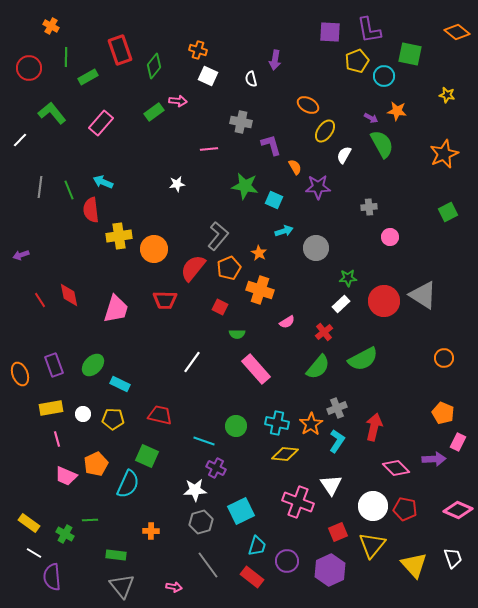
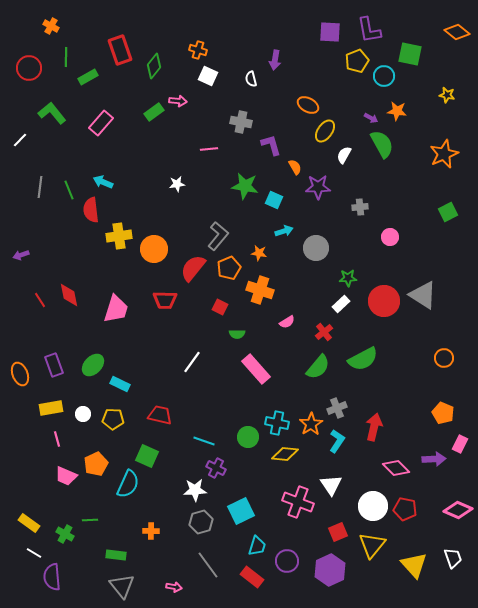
gray cross at (369, 207): moved 9 px left
orange star at (259, 253): rotated 21 degrees counterclockwise
green circle at (236, 426): moved 12 px right, 11 px down
pink rectangle at (458, 442): moved 2 px right, 2 px down
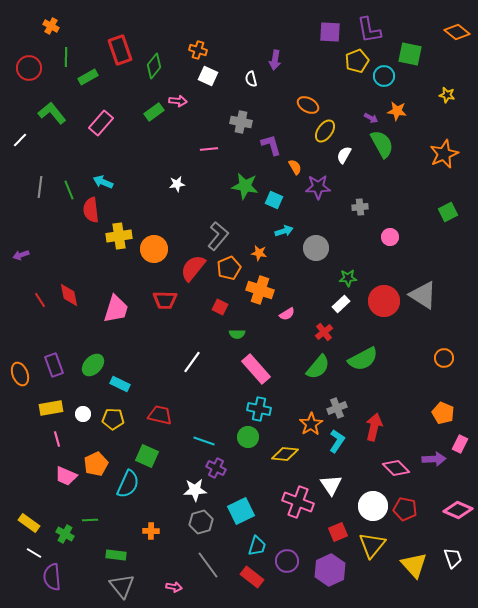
pink semicircle at (287, 322): moved 8 px up
cyan cross at (277, 423): moved 18 px left, 14 px up
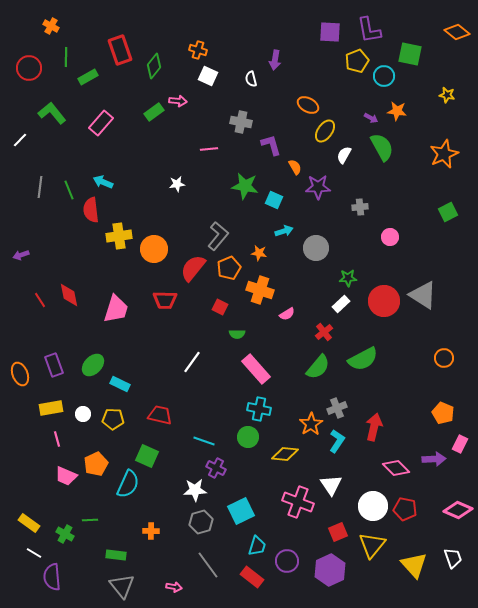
green semicircle at (382, 144): moved 3 px down
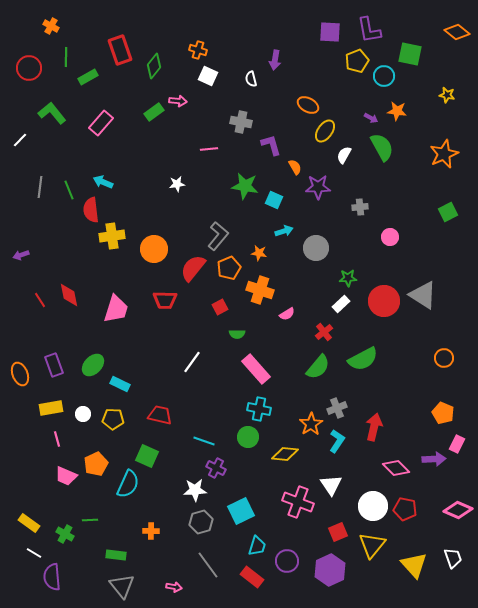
yellow cross at (119, 236): moved 7 px left
red square at (220, 307): rotated 35 degrees clockwise
pink rectangle at (460, 444): moved 3 px left
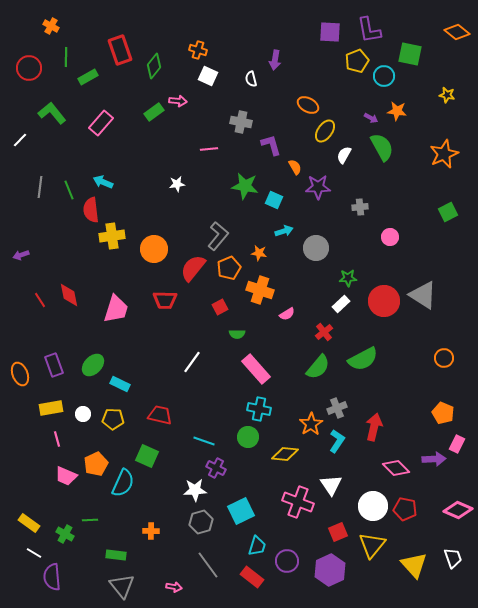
cyan semicircle at (128, 484): moved 5 px left, 1 px up
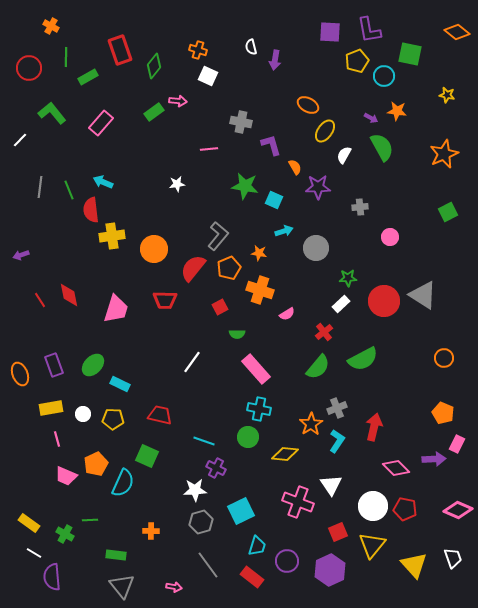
white semicircle at (251, 79): moved 32 px up
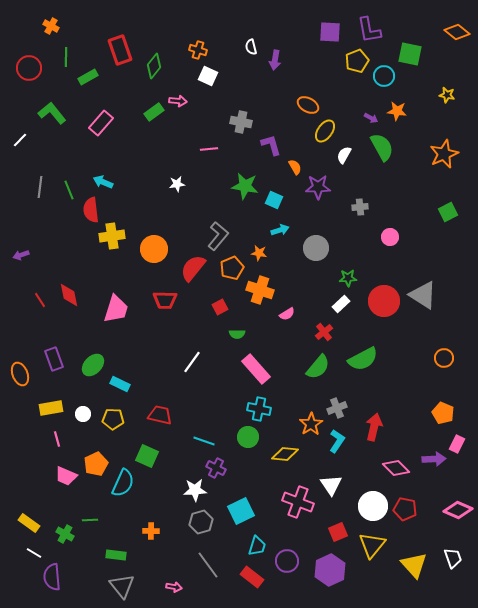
cyan arrow at (284, 231): moved 4 px left, 1 px up
orange pentagon at (229, 268): moved 3 px right
purple rectangle at (54, 365): moved 6 px up
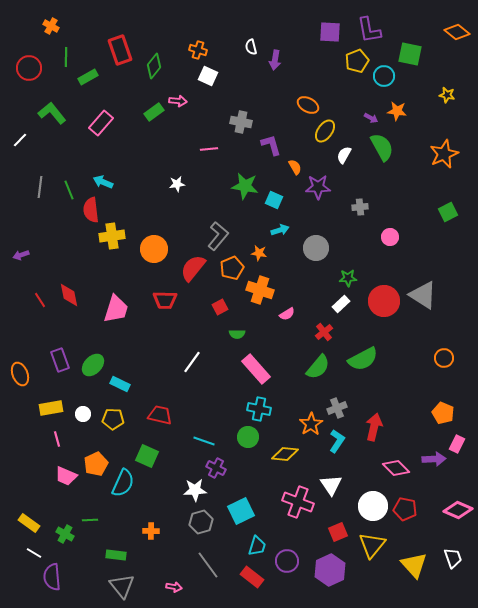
purple rectangle at (54, 359): moved 6 px right, 1 px down
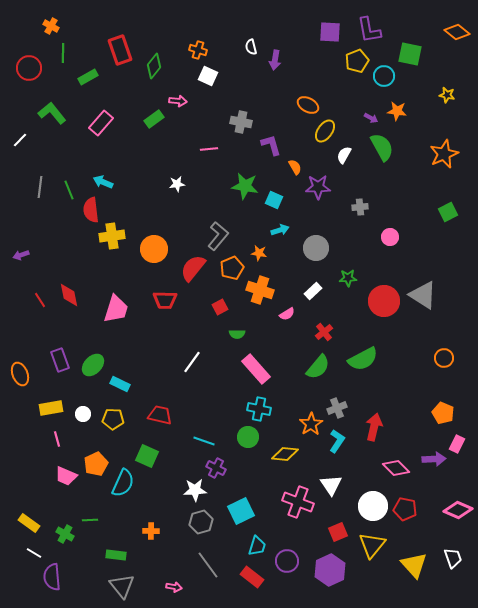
green line at (66, 57): moved 3 px left, 4 px up
green rectangle at (154, 112): moved 7 px down
white rectangle at (341, 304): moved 28 px left, 13 px up
